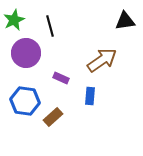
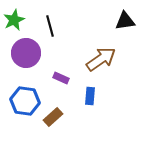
brown arrow: moved 1 px left, 1 px up
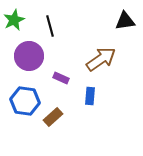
purple circle: moved 3 px right, 3 px down
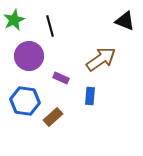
black triangle: rotated 30 degrees clockwise
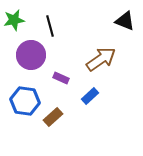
green star: rotated 15 degrees clockwise
purple circle: moved 2 px right, 1 px up
blue rectangle: rotated 42 degrees clockwise
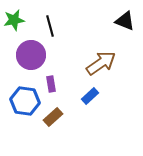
brown arrow: moved 4 px down
purple rectangle: moved 10 px left, 6 px down; rotated 56 degrees clockwise
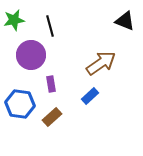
blue hexagon: moved 5 px left, 3 px down
brown rectangle: moved 1 px left
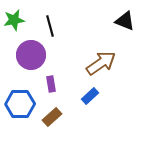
blue hexagon: rotated 8 degrees counterclockwise
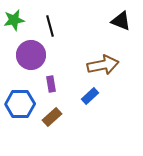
black triangle: moved 4 px left
brown arrow: moved 2 px right, 2 px down; rotated 24 degrees clockwise
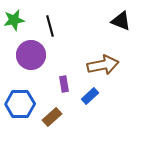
purple rectangle: moved 13 px right
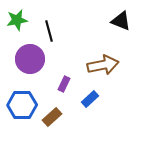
green star: moved 3 px right
black line: moved 1 px left, 5 px down
purple circle: moved 1 px left, 4 px down
purple rectangle: rotated 35 degrees clockwise
blue rectangle: moved 3 px down
blue hexagon: moved 2 px right, 1 px down
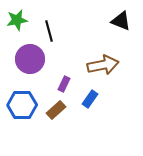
blue rectangle: rotated 12 degrees counterclockwise
brown rectangle: moved 4 px right, 7 px up
